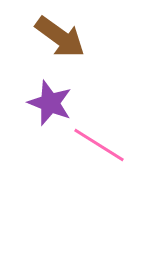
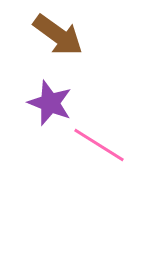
brown arrow: moved 2 px left, 2 px up
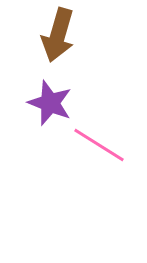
brown arrow: rotated 70 degrees clockwise
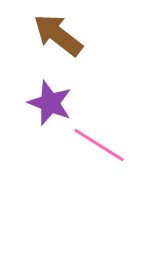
brown arrow: rotated 112 degrees clockwise
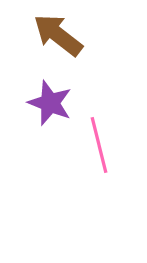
pink line: rotated 44 degrees clockwise
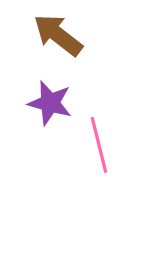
purple star: rotated 6 degrees counterclockwise
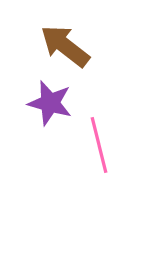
brown arrow: moved 7 px right, 11 px down
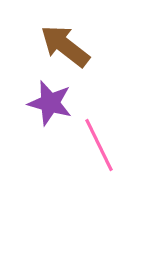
pink line: rotated 12 degrees counterclockwise
